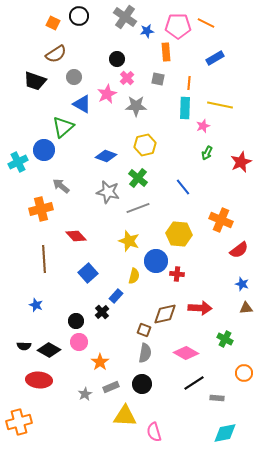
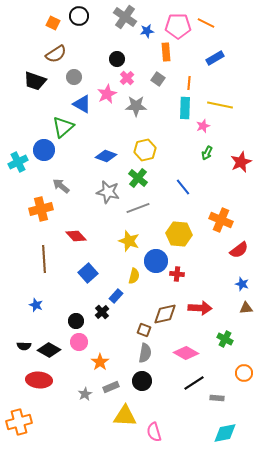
gray square at (158, 79): rotated 24 degrees clockwise
yellow hexagon at (145, 145): moved 5 px down
black circle at (142, 384): moved 3 px up
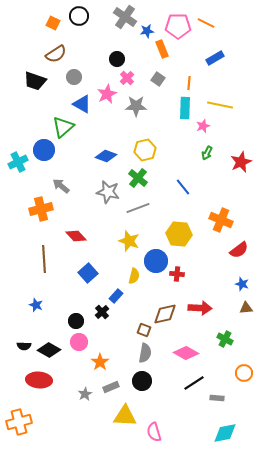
orange rectangle at (166, 52): moved 4 px left, 3 px up; rotated 18 degrees counterclockwise
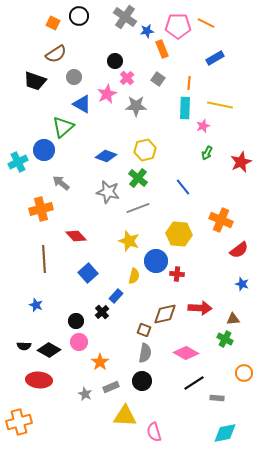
black circle at (117, 59): moved 2 px left, 2 px down
gray arrow at (61, 186): moved 3 px up
brown triangle at (246, 308): moved 13 px left, 11 px down
gray star at (85, 394): rotated 16 degrees counterclockwise
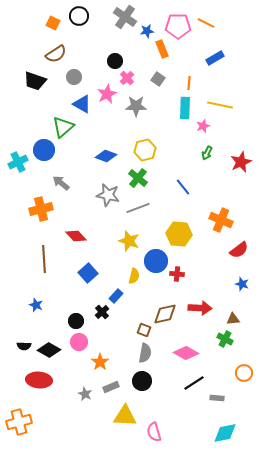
gray star at (108, 192): moved 3 px down
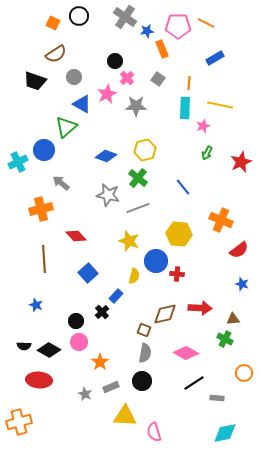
green triangle at (63, 127): moved 3 px right
